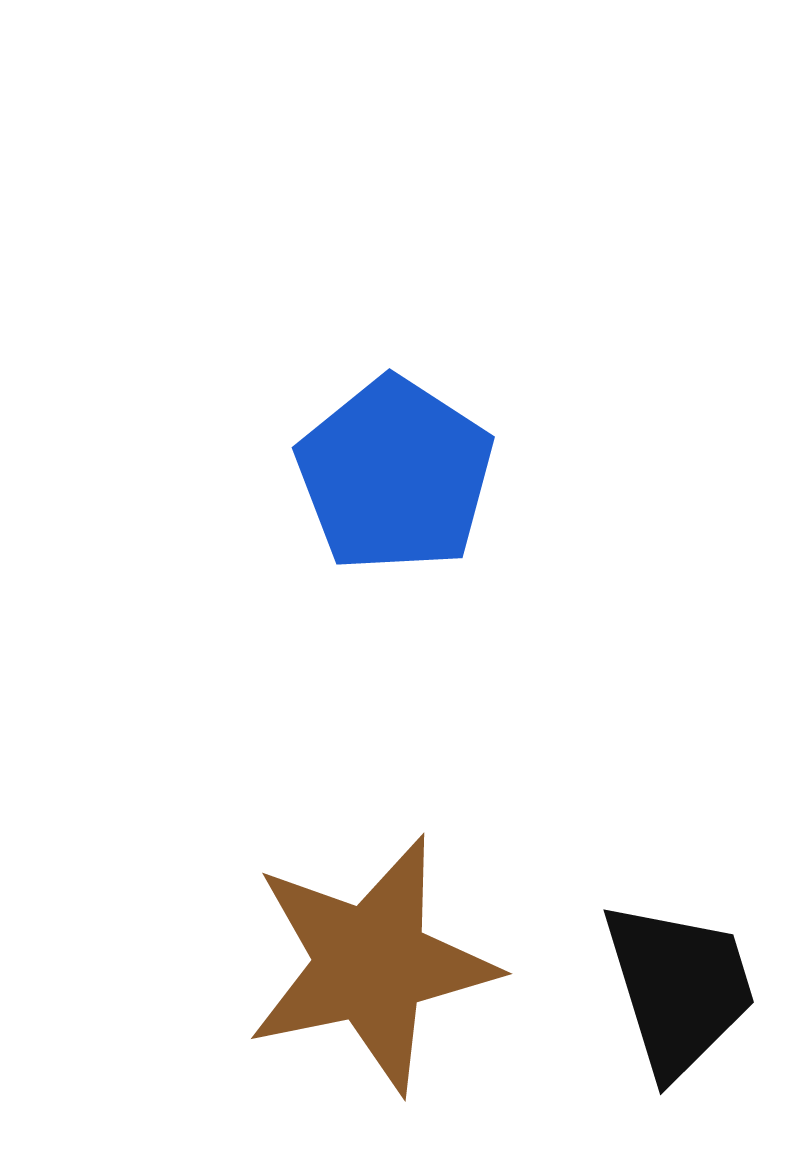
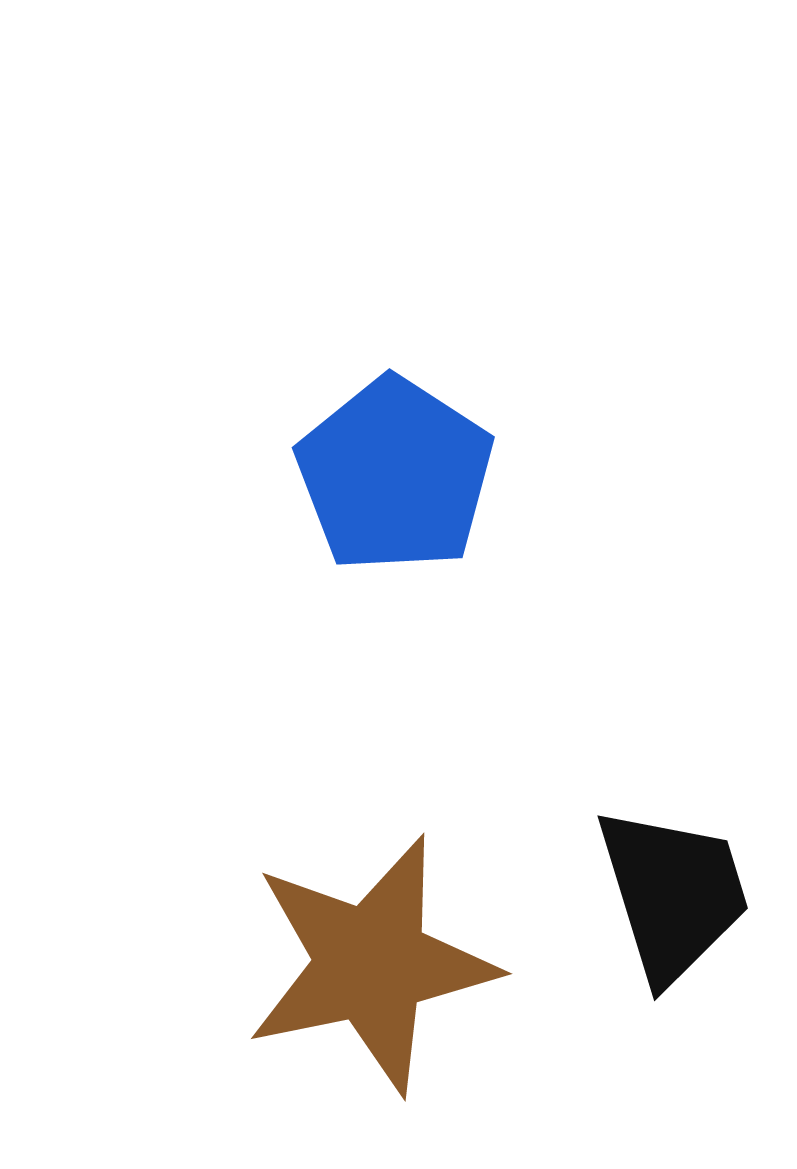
black trapezoid: moved 6 px left, 94 px up
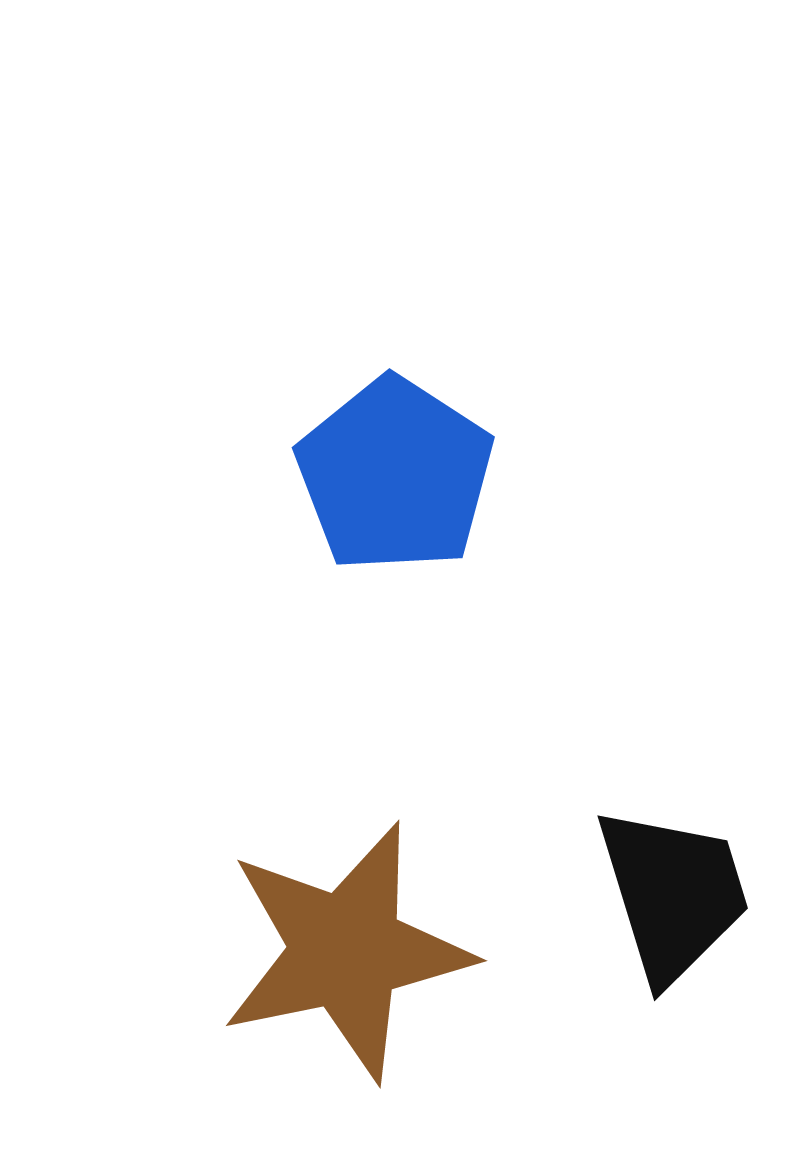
brown star: moved 25 px left, 13 px up
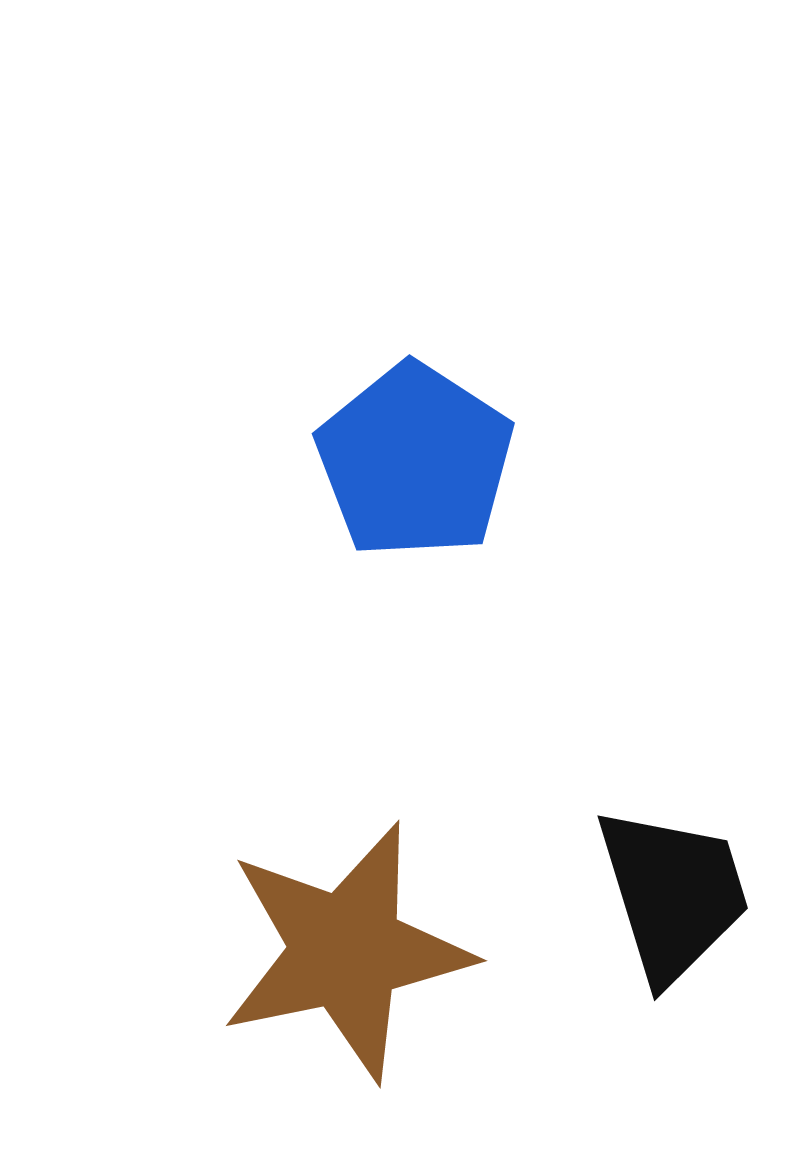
blue pentagon: moved 20 px right, 14 px up
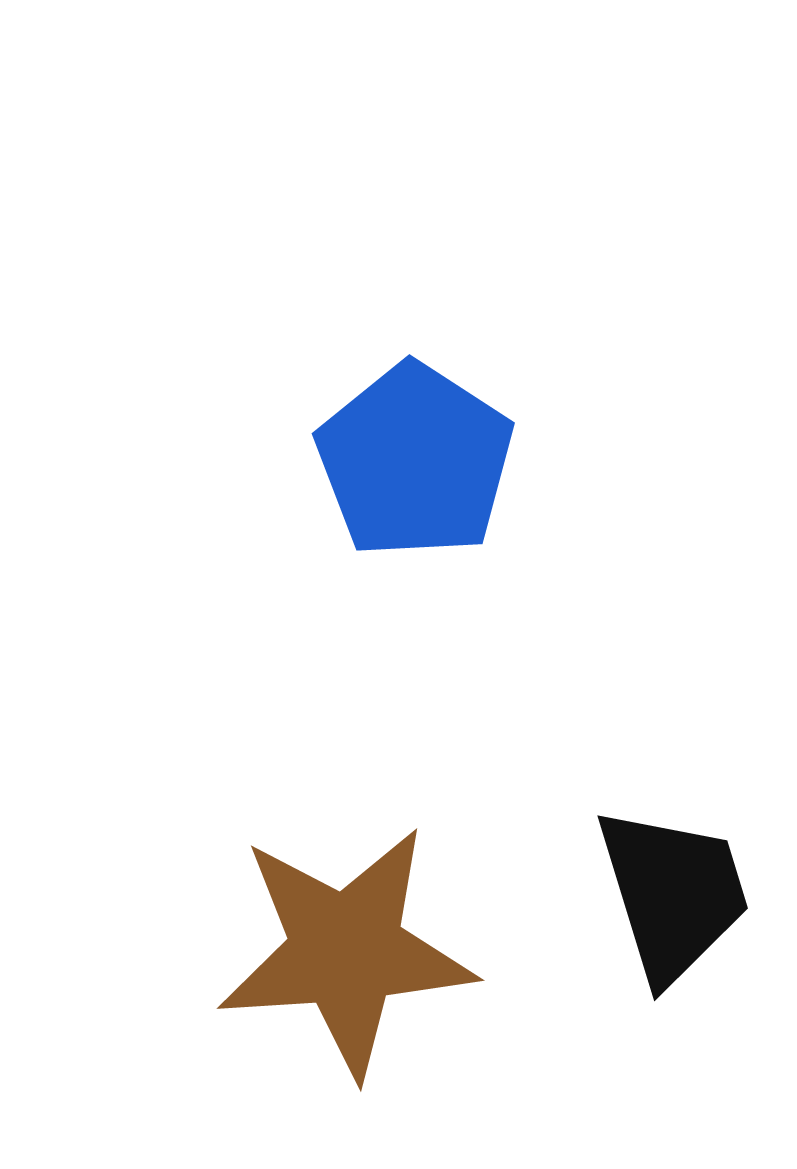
brown star: rotated 8 degrees clockwise
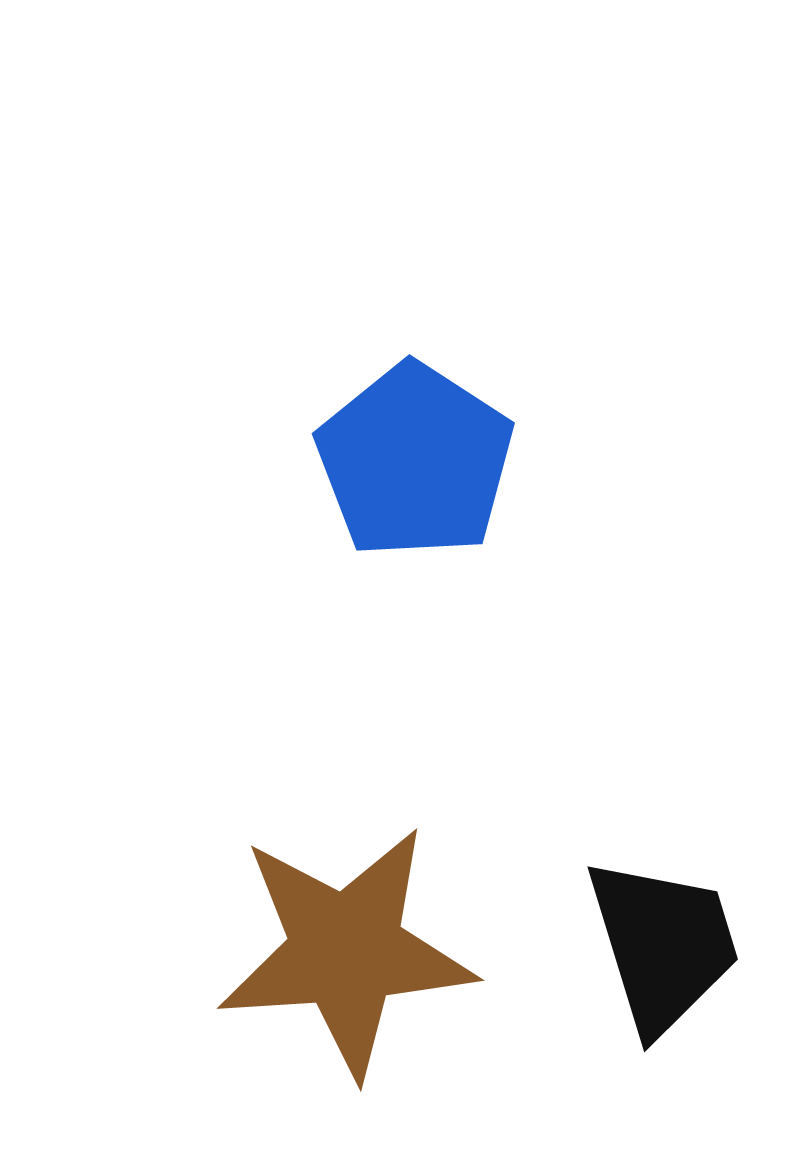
black trapezoid: moved 10 px left, 51 px down
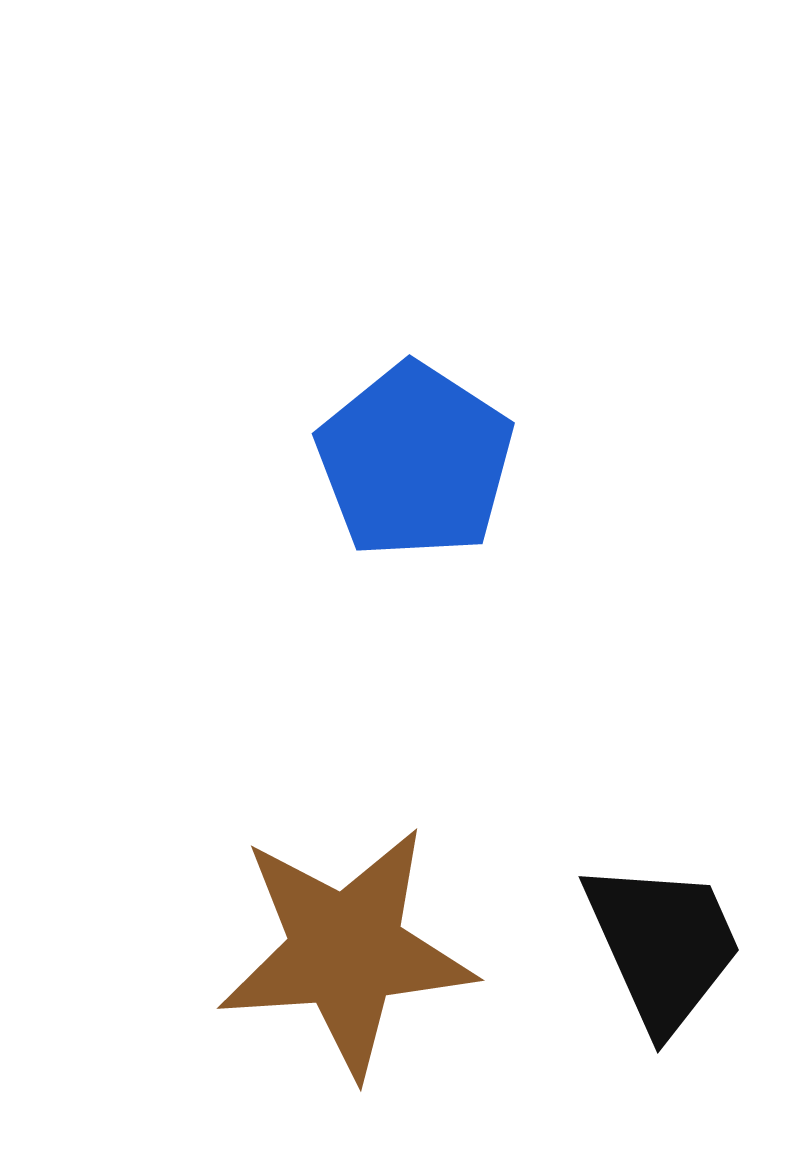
black trapezoid: rotated 7 degrees counterclockwise
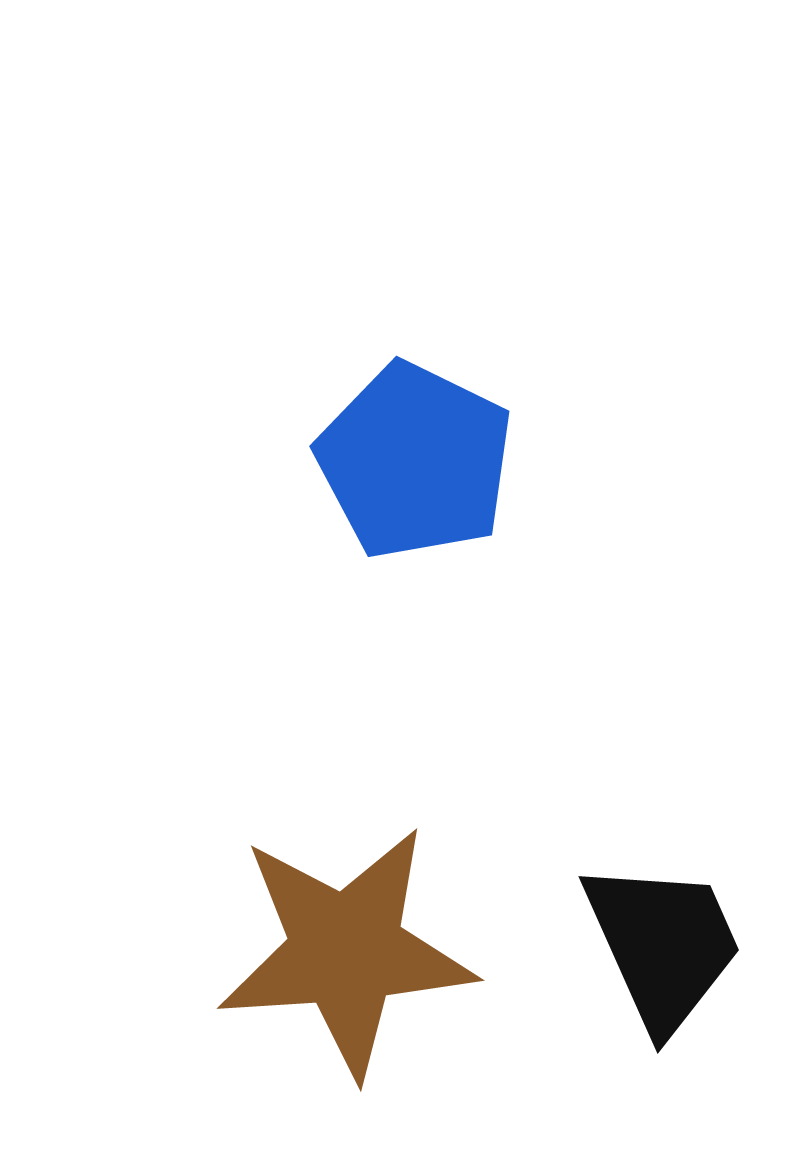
blue pentagon: rotated 7 degrees counterclockwise
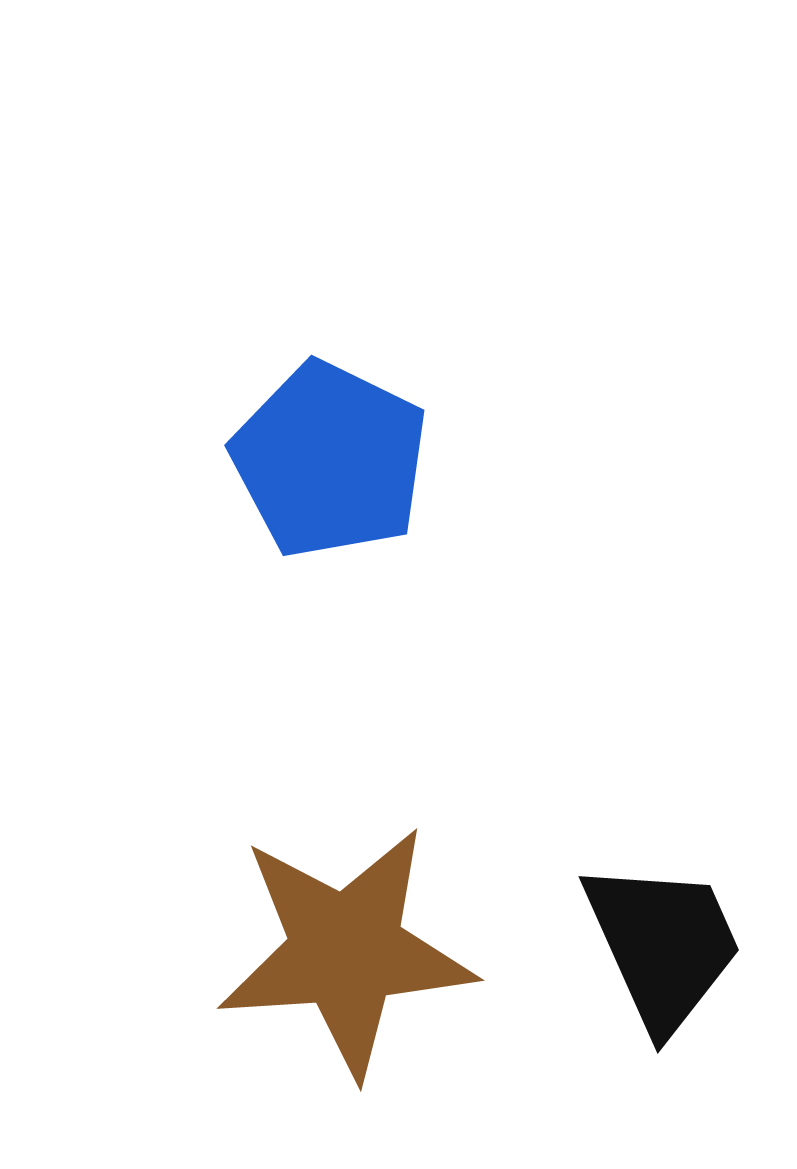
blue pentagon: moved 85 px left, 1 px up
